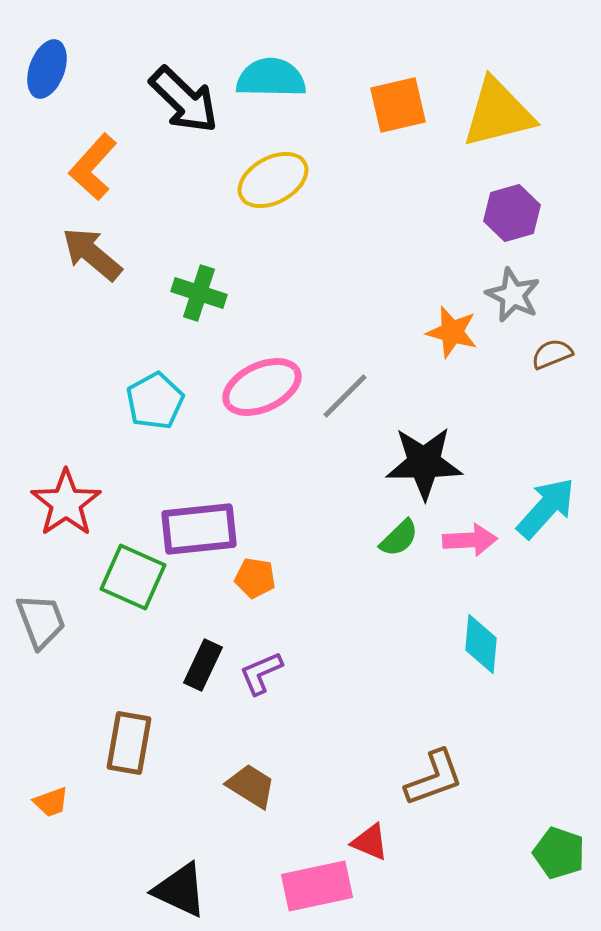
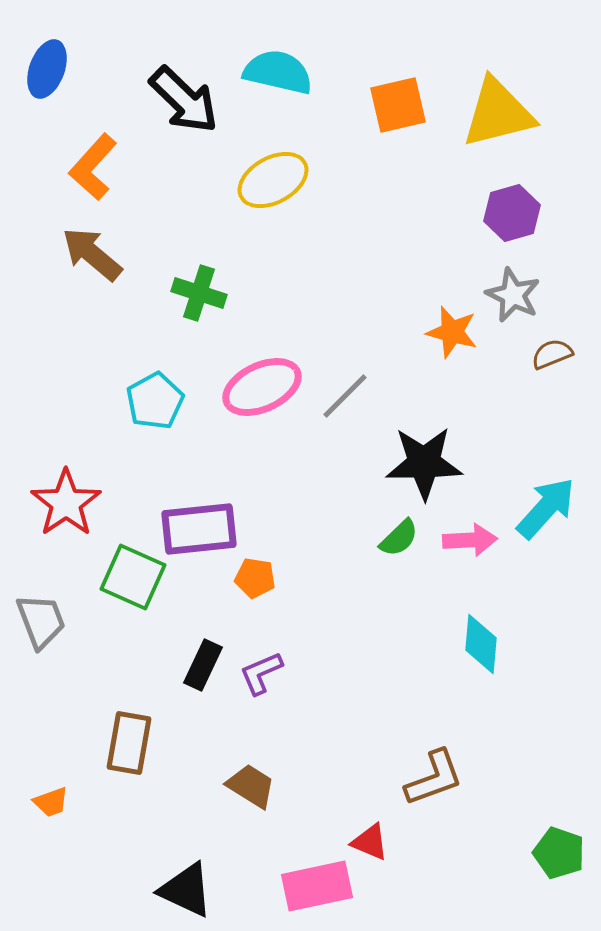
cyan semicircle: moved 7 px right, 6 px up; rotated 12 degrees clockwise
black triangle: moved 6 px right
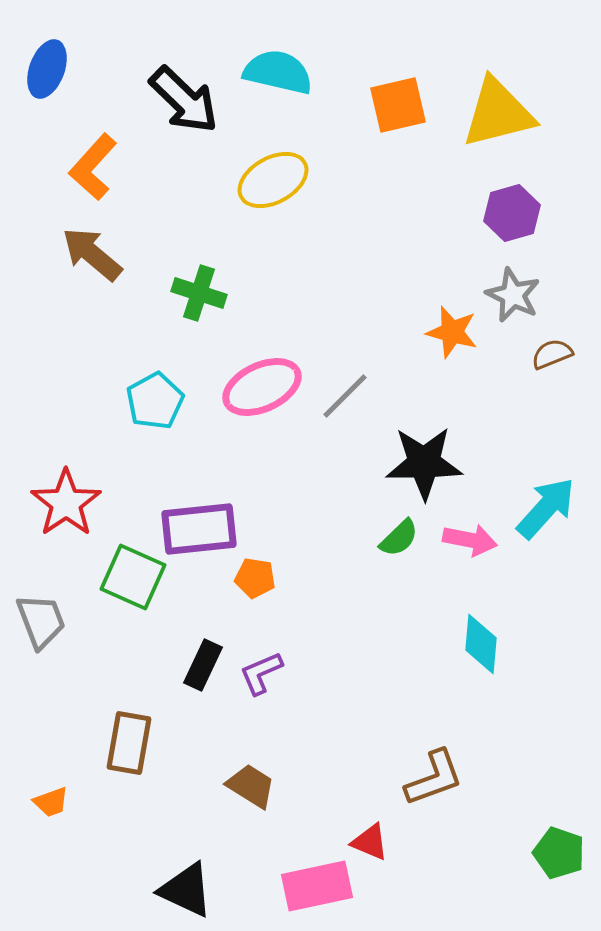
pink arrow: rotated 14 degrees clockwise
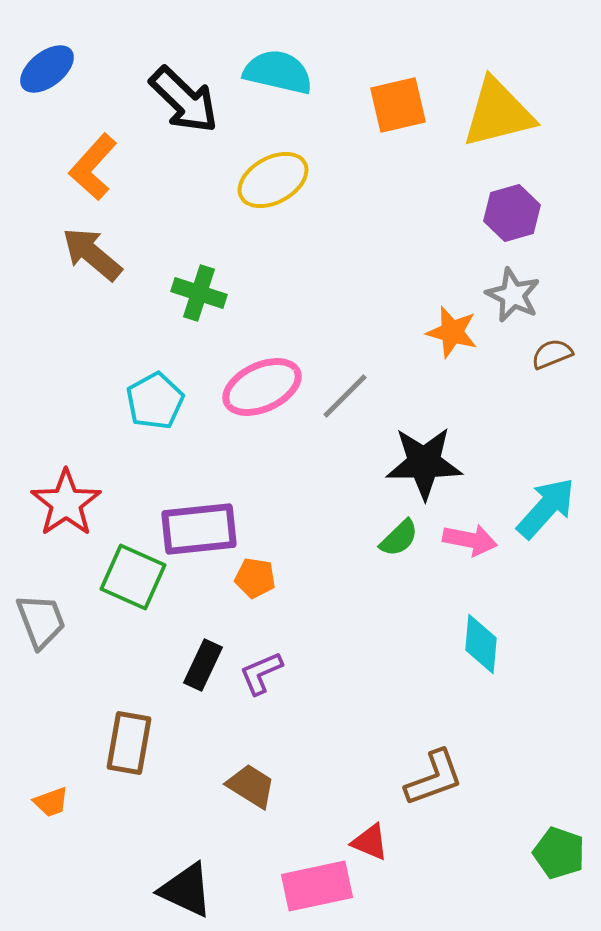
blue ellipse: rotated 32 degrees clockwise
